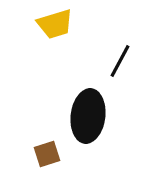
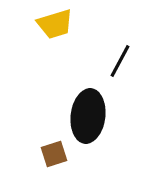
brown square: moved 7 px right
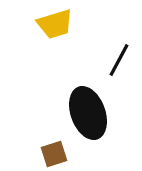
black line: moved 1 px left, 1 px up
black ellipse: moved 3 px up; rotated 27 degrees counterclockwise
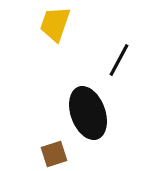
yellow trapezoid: rotated 126 degrees clockwise
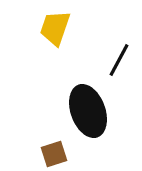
yellow trapezoid: moved 4 px down
black ellipse: moved 2 px up
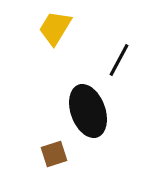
yellow trapezoid: rotated 12 degrees clockwise
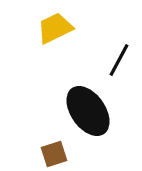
yellow trapezoid: rotated 33 degrees clockwise
black ellipse: rotated 15 degrees counterclockwise
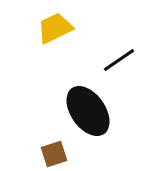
black line: rotated 28 degrees clockwise
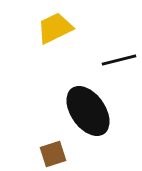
black line: rotated 20 degrees clockwise
brown square: moved 1 px left
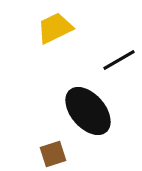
black line: rotated 16 degrees counterclockwise
black ellipse: rotated 6 degrees counterclockwise
